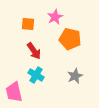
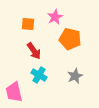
cyan cross: moved 3 px right
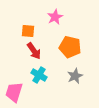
orange square: moved 7 px down
orange pentagon: moved 8 px down
pink trapezoid: rotated 30 degrees clockwise
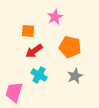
red arrow: rotated 90 degrees clockwise
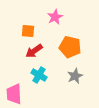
pink trapezoid: moved 2 px down; rotated 20 degrees counterclockwise
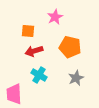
red arrow: rotated 18 degrees clockwise
gray star: moved 1 px right, 2 px down
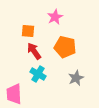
orange pentagon: moved 5 px left
red arrow: rotated 72 degrees clockwise
cyan cross: moved 1 px left, 1 px up
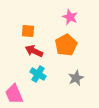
pink star: moved 15 px right; rotated 21 degrees counterclockwise
orange pentagon: moved 1 px right, 2 px up; rotated 30 degrees clockwise
red arrow: rotated 30 degrees counterclockwise
pink trapezoid: rotated 20 degrees counterclockwise
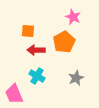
pink star: moved 3 px right
orange pentagon: moved 2 px left, 3 px up
red arrow: moved 2 px right, 1 px up; rotated 24 degrees counterclockwise
cyan cross: moved 1 px left, 2 px down
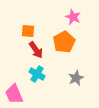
red arrow: rotated 126 degrees counterclockwise
cyan cross: moved 2 px up
